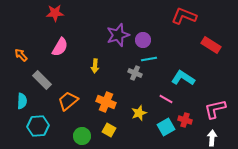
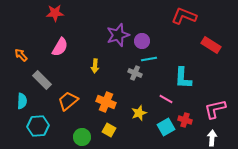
purple circle: moved 1 px left, 1 px down
cyan L-shape: rotated 120 degrees counterclockwise
green circle: moved 1 px down
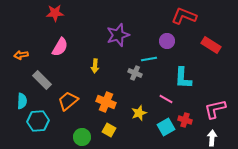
purple circle: moved 25 px right
orange arrow: rotated 56 degrees counterclockwise
cyan hexagon: moved 5 px up
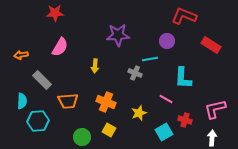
purple star: rotated 15 degrees clockwise
cyan line: moved 1 px right
orange trapezoid: rotated 145 degrees counterclockwise
cyan square: moved 2 px left, 5 px down
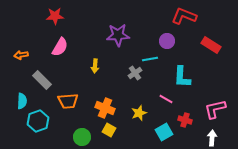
red star: moved 3 px down
gray cross: rotated 32 degrees clockwise
cyan L-shape: moved 1 px left, 1 px up
orange cross: moved 1 px left, 6 px down
cyan hexagon: rotated 15 degrees counterclockwise
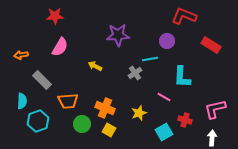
yellow arrow: rotated 112 degrees clockwise
pink line: moved 2 px left, 2 px up
green circle: moved 13 px up
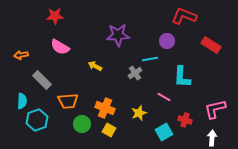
pink semicircle: rotated 90 degrees clockwise
cyan hexagon: moved 1 px left, 1 px up
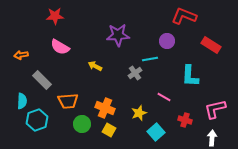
cyan L-shape: moved 8 px right, 1 px up
cyan square: moved 8 px left; rotated 12 degrees counterclockwise
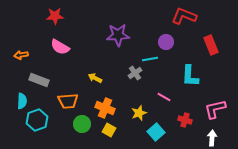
purple circle: moved 1 px left, 1 px down
red rectangle: rotated 36 degrees clockwise
yellow arrow: moved 12 px down
gray rectangle: moved 3 px left; rotated 24 degrees counterclockwise
